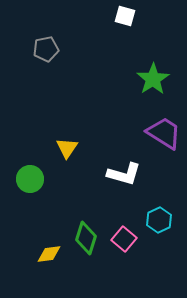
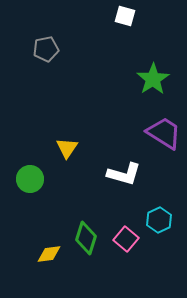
pink square: moved 2 px right
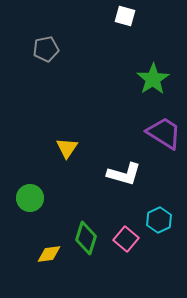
green circle: moved 19 px down
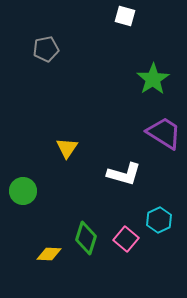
green circle: moved 7 px left, 7 px up
yellow diamond: rotated 10 degrees clockwise
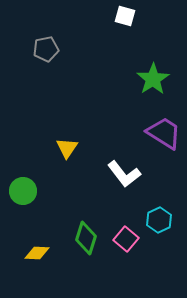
white L-shape: rotated 36 degrees clockwise
yellow diamond: moved 12 px left, 1 px up
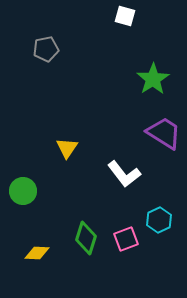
pink square: rotated 30 degrees clockwise
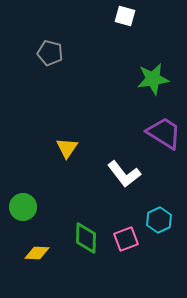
gray pentagon: moved 4 px right, 4 px down; rotated 25 degrees clockwise
green star: rotated 24 degrees clockwise
green circle: moved 16 px down
green diamond: rotated 16 degrees counterclockwise
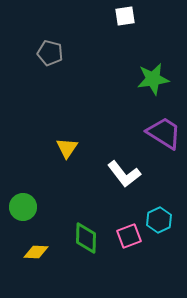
white square: rotated 25 degrees counterclockwise
pink square: moved 3 px right, 3 px up
yellow diamond: moved 1 px left, 1 px up
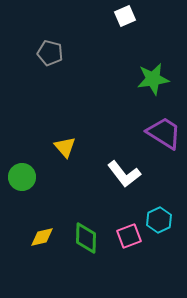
white square: rotated 15 degrees counterclockwise
yellow triangle: moved 2 px left, 1 px up; rotated 15 degrees counterclockwise
green circle: moved 1 px left, 30 px up
yellow diamond: moved 6 px right, 15 px up; rotated 15 degrees counterclockwise
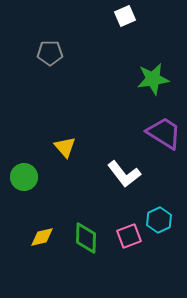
gray pentagon: rotated 15 degrees counterclockwise
green circle: moved 2 px right
